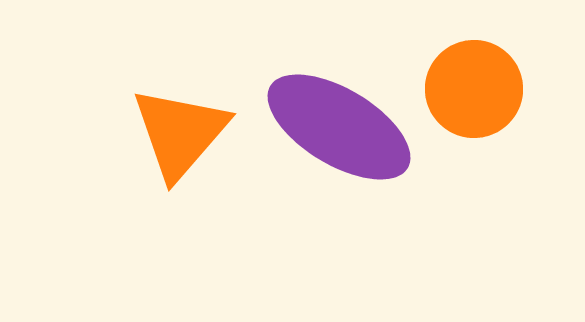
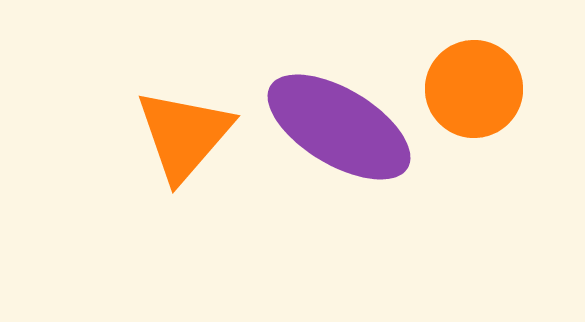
orange triangle: moved 4 px right, 2 px down
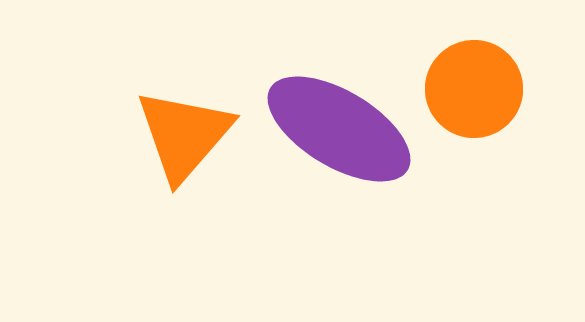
purple ellipse: moved 2 px down
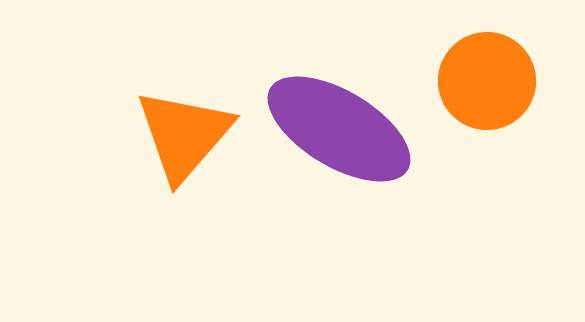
orange circle: moved 13 px right, 8 px up
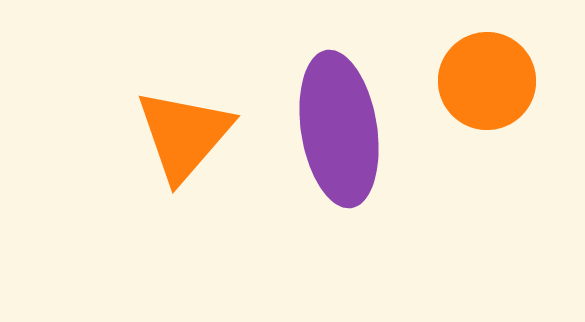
purple ellipse: rotated 50 degrees clockwise
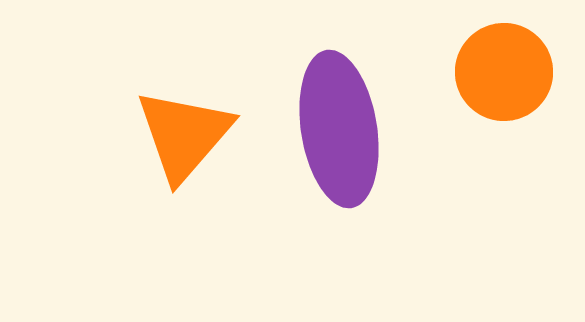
orange circle: moved 17 px right, 9 px up
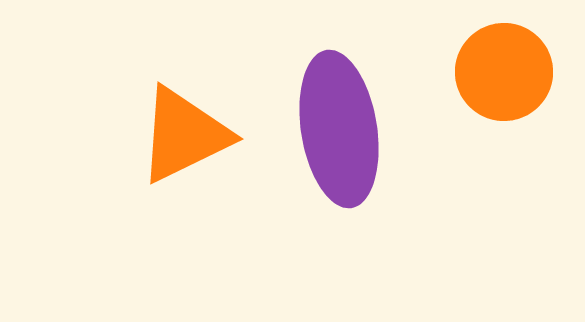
orange triangle: rotated 23 degrees clockwise
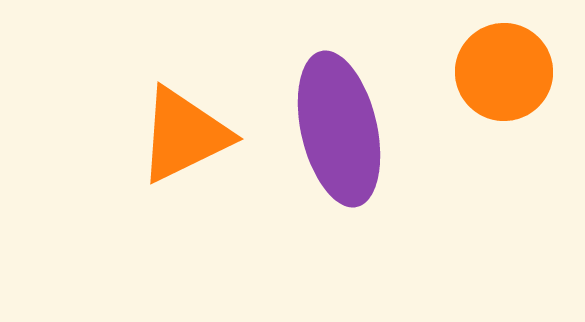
purple ellipse: rotated 4 degrees counterclockwise
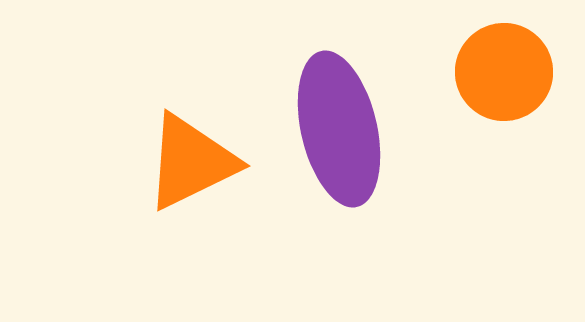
orange triangle: moved 7 px right, 27 px down
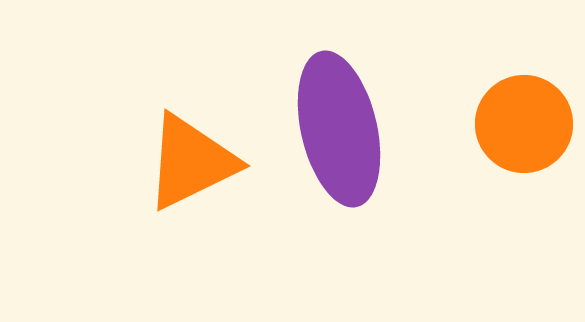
orange circle: moved 20 px right, 52 px down
